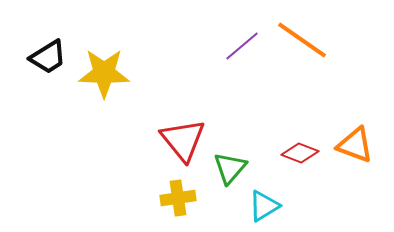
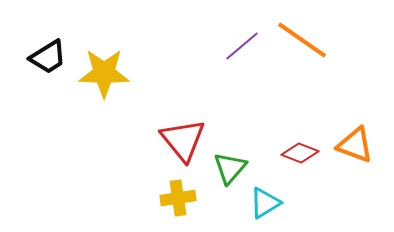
cyan triangle: moved 1 px right, 3 px up
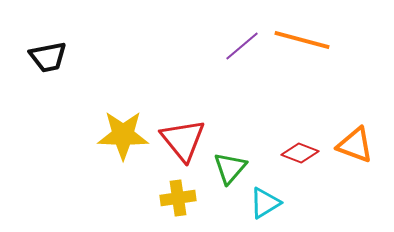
orange line: rotated 20 degrees counterclockwise
black trapezoid: rotated 21 degrees clockwise
yellow star: moved 19 px right, 62 px down
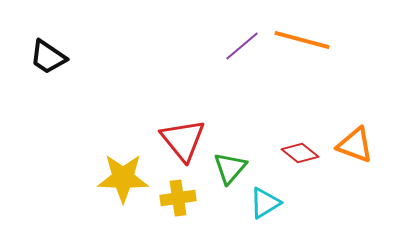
black trapezoid: rotated 45 degrees clockwise
yellow star: moved 43 px down
red diamond: rotated 18 degrees clockwise
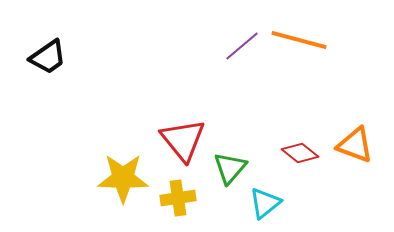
orange line: moved 3 px left
black trapezoid: rotated 69 degrees counterclockwise
cyan triangle: rotated 8 degrees counterclockwise
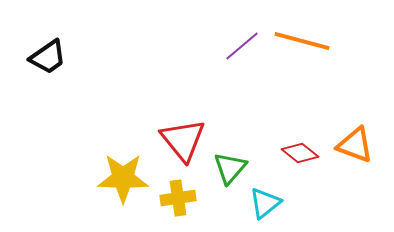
orange line: moved 3 px right, 1 px down
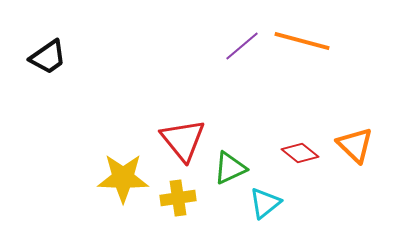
orange triangle: rotated 24 degrees clockwise
green triangle: rotated 24 degrees clockwise
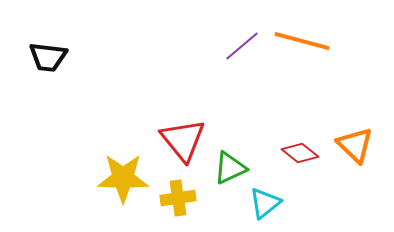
black trapezoid: rotated 42 degrees clockwise
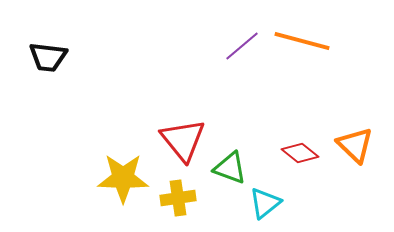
green triangle: rotated 45 degrees clockwise
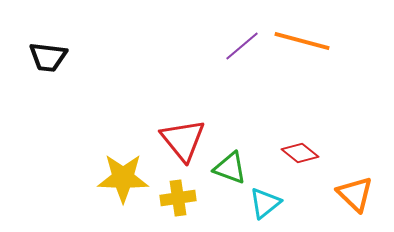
orange triangle: moved 49 px down
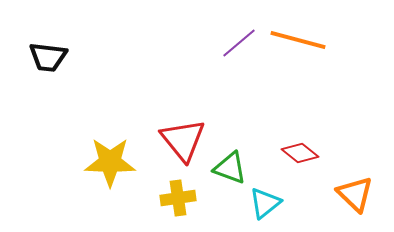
orange line: moved 4 px left, 1 px up
purple line: moved 3 px left, 3 px up
yellow star: moved 13 px left, 16 px up
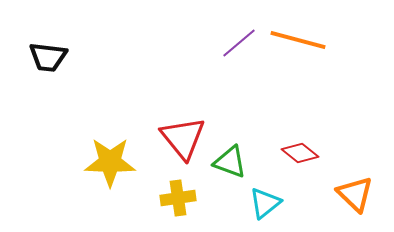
red triangle: moved 2 px up
green triangle: moved 6 px up
